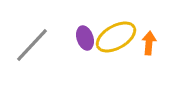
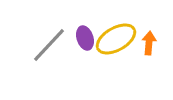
yellow ellipse: moved 2 px down
gray line: moved 17 px right
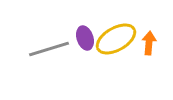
gray line: moved 4 px down; rotated 30 degrees clockwise
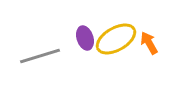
orange arrow: rotated 35 degrees counterclockwise
gray line: moved 9 px left, 7 px down
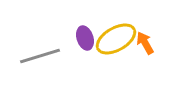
orange arrow: moved 4 px left
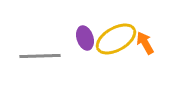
gray line: rotated 15 degrees clockwise
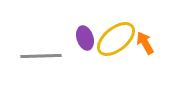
yellow ellipse: rotated 9 degrees counterclockwise
gray line: moved 1 px right
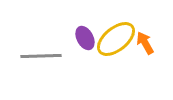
purple ellipse: rotated 10 degrees counterclockwise
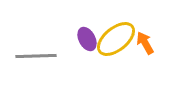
purple ellipse: moved 2 px right, 1 px down
gray line: moved 5 px left
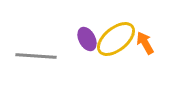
gray line: rotated 6 degrees clockwise
